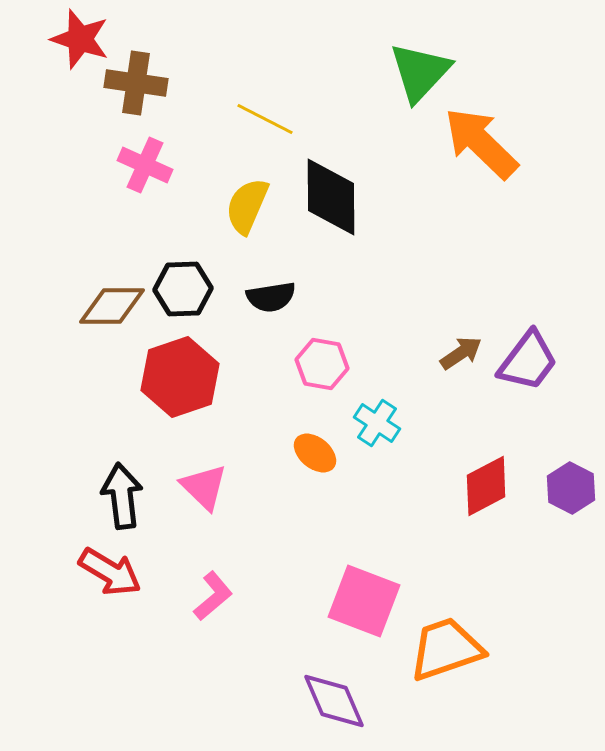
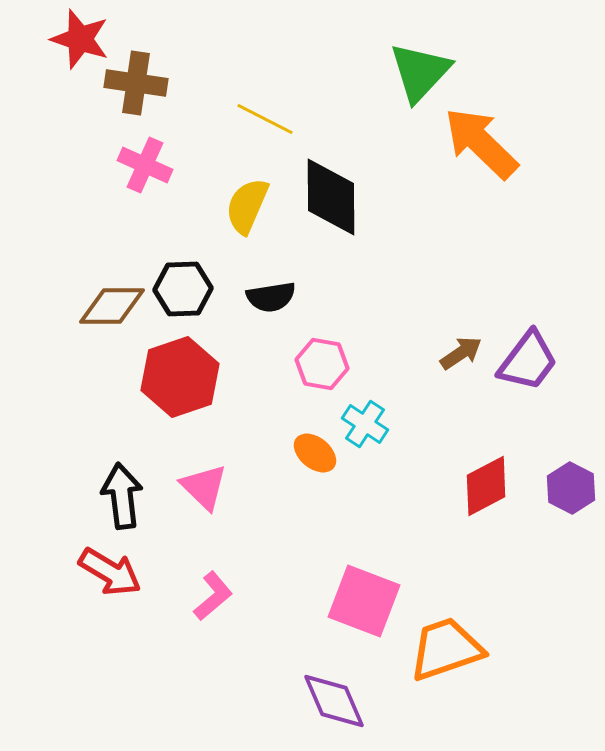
cyan cross: moved 12 px left, 1 px down
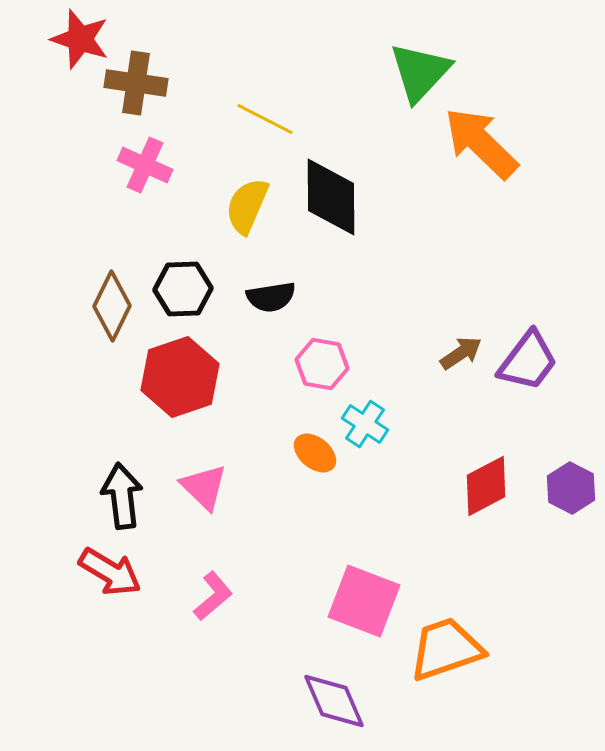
brown diamond: rotated 64 degrees counterclockwise
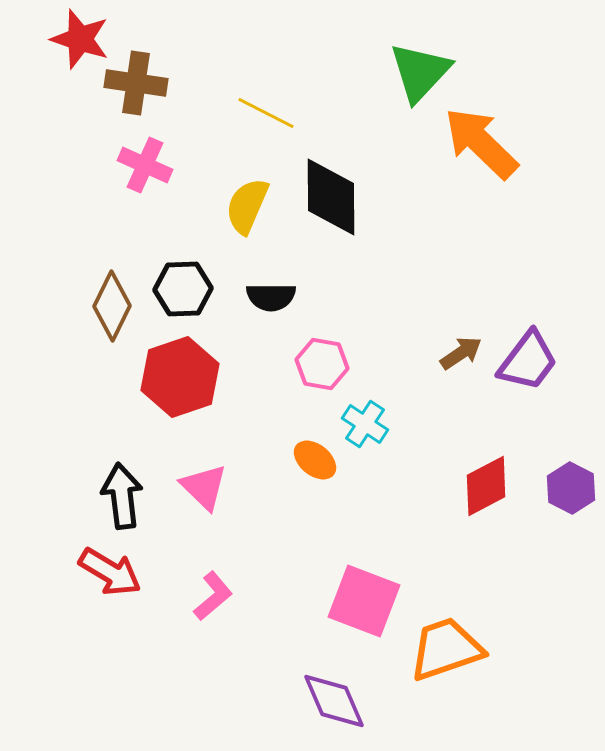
yellow line: moved 1 px right, 6 px up
black semicircle: rotated 9 degrees clockwise
orange ellipse: moved 7 px down
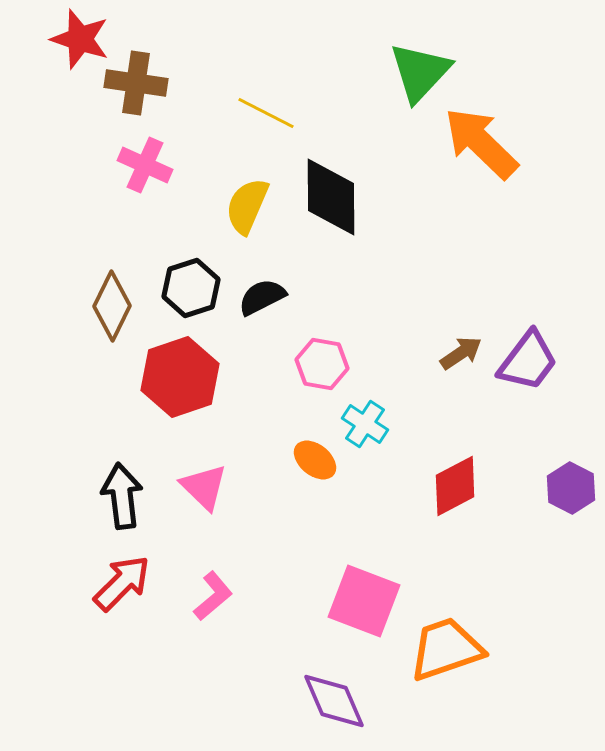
black hexagon: moved 8 px right, 1 px up; rotated 16 degrees counterclockwise
black semicircle: moved 9 px left; rotated 153 degrees clockwise
red diamond: moved 31 px left
red arrow: moved 12 px right, 11 px down; rotated 76 degrees counterclockwise
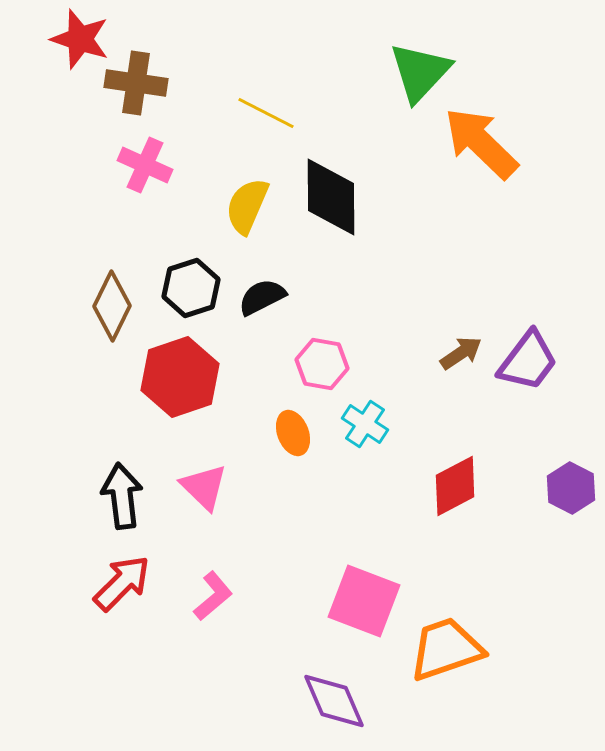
orange ellipse: moved 22 px left, 27 px up; rotated 30 degrees clockwise
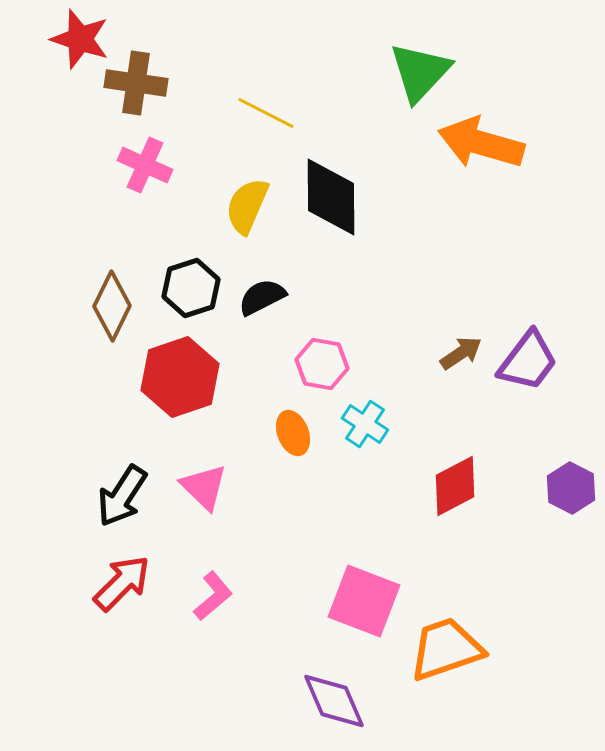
orange arrow: rotated 28 degrees counterclockwise
black arrow: rotated 140 degrees counterclockwise
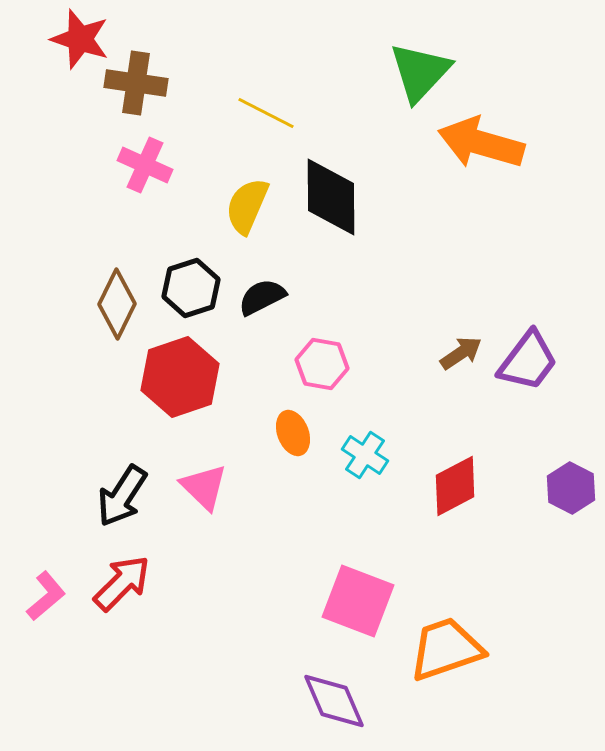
brown diamond: moved 5 px right, 2 px up
cyan cross: moved 31 px down
pink L-shape: moved 167 px left
pink square: moved 6 px left
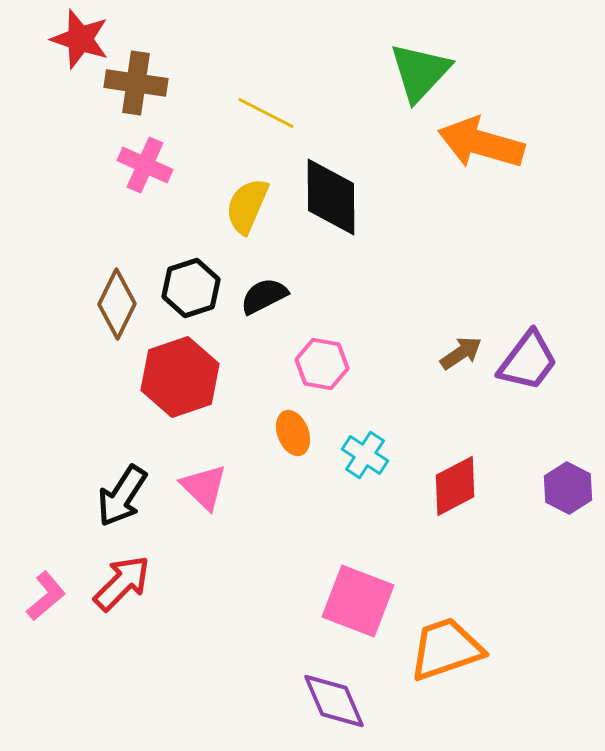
black semicircle: moved 2 px right, 1 px up
purple hexagon: moved 3 px left
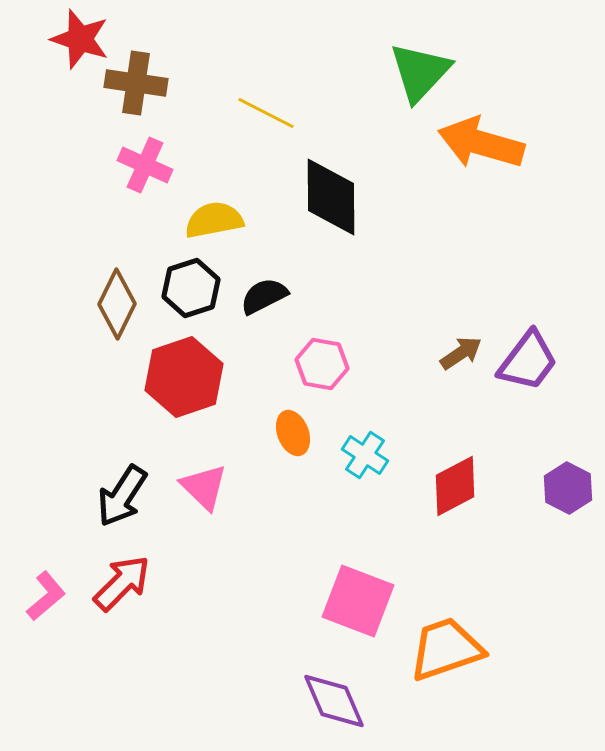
yellow semicircle: moved 33 px left, 14 px down; rotated 56 degrees clockwise
red hexagon: moved 4 px right
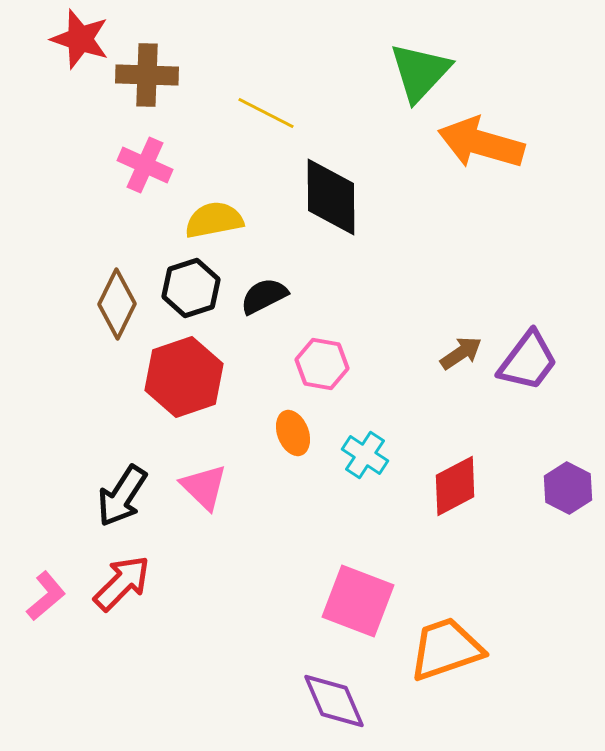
brown cross: moved 11 px right, 8 px up; rotated 6 degrees counterclockwise
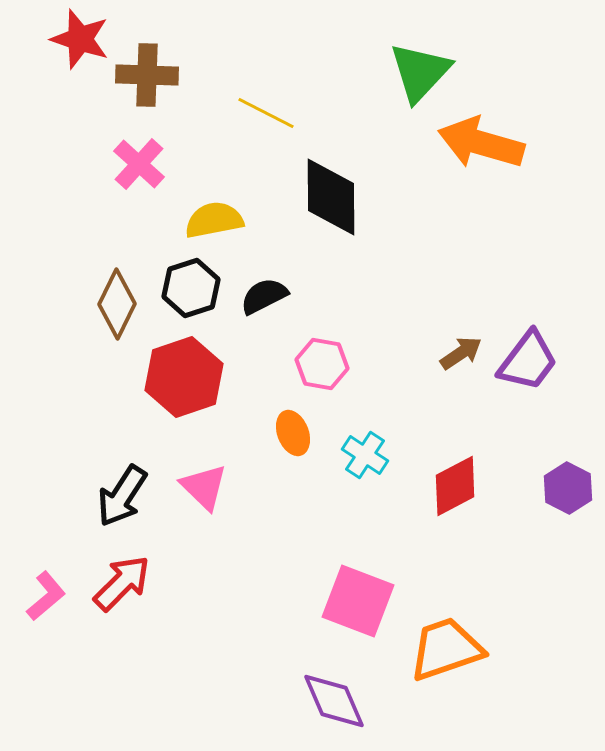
pink cross: moved 6 px left, 1 px up; rotated 18 degrees clockwise
